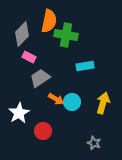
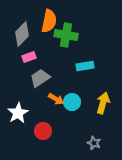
pink rectangle: rotated 48 degrees counterclockwise
white star: moved 1 px left
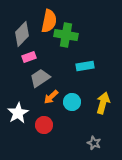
orange arrow: moved 5 px left, 2 px up; rotated 105 degrees clockwise
red circle: moved 1 px right, 6 px up
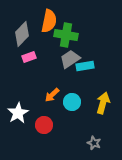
gray trapezoid: moved 30 px right, 19 px up
orange arrow: moved 1 px right, 2 px up
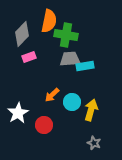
gray trapezoid: rotated 30 degrees clockwise
yellow arrow: moved 12 px left, 7 px down
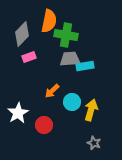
orange arrow: moved 4 px up
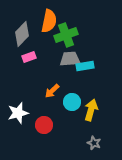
green cross: rotated 30 degrees counterclockwise
white star: rotated 15 degrees clockwise
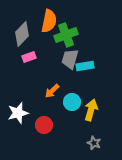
gray trapezoid: rotated 70 degrees counterclockwise
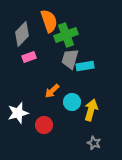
orange semicircle: rotated 30 degrees counterclockwise
